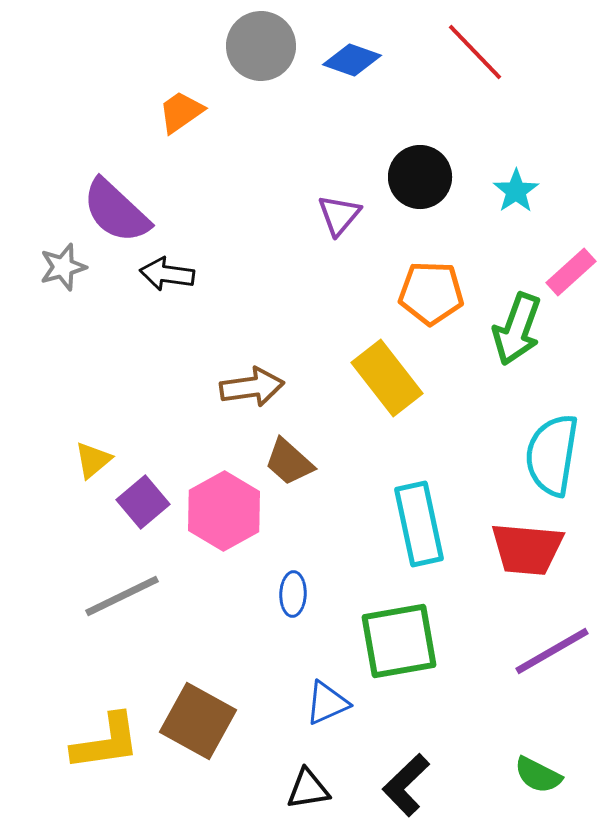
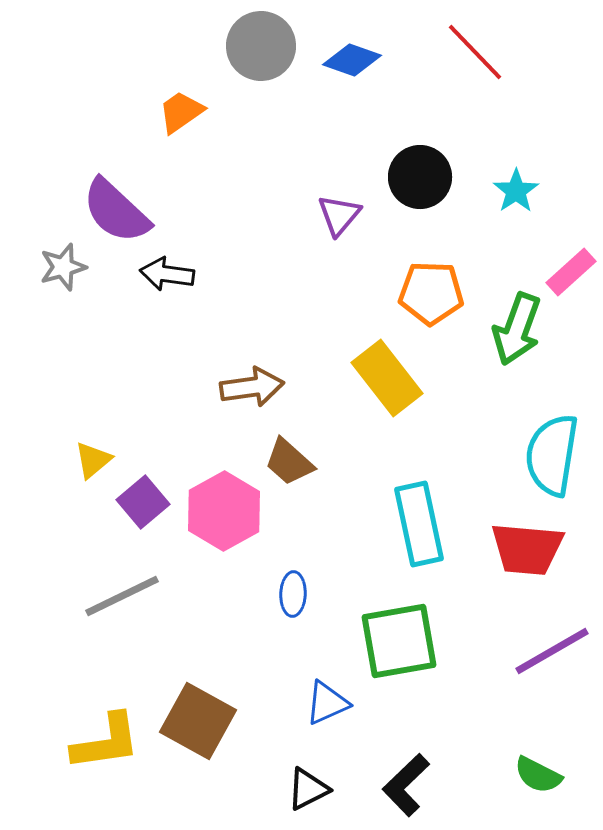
black triangle: rotated 18 degrees counterclockwise
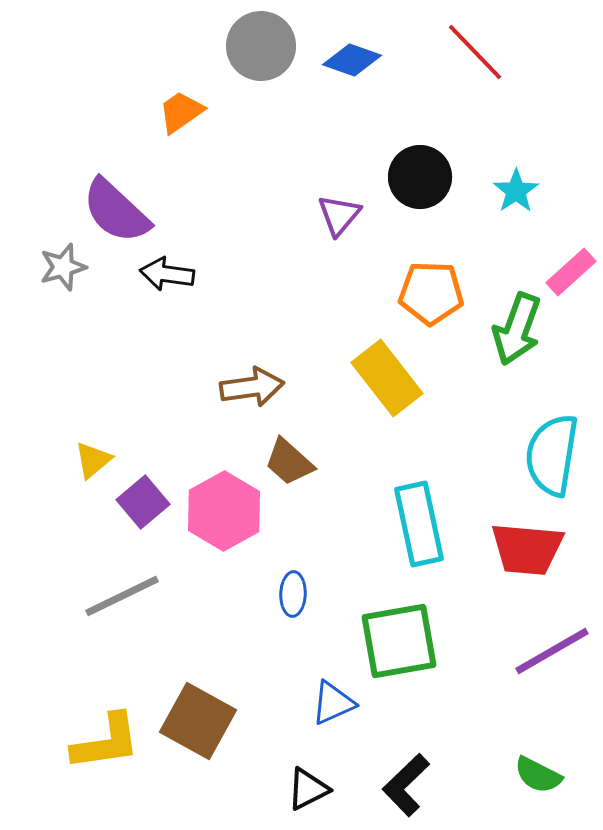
blue triangle: moved 6 px right
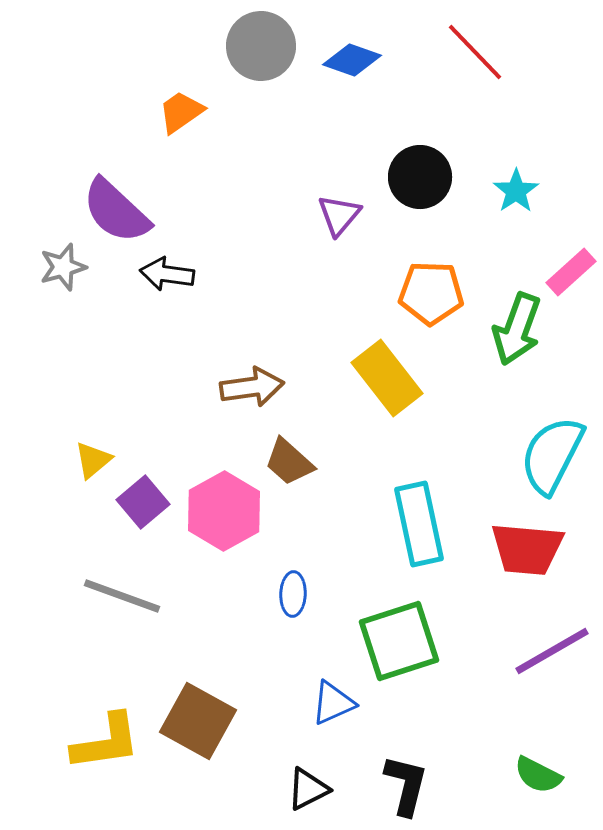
cyan semicircle: rotated 18 degrees clockwise
gray line: rotated 46 degrees clockwise
green square: rotated 8 degrees counterclockwise
black L-shape: rotated 148 degrees clockwise
